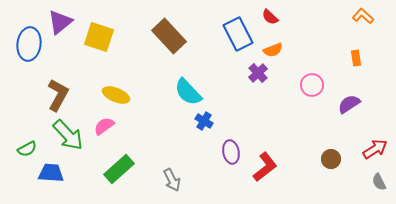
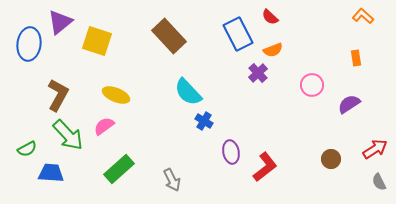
yellow square: moved 2 px left, 4 px down
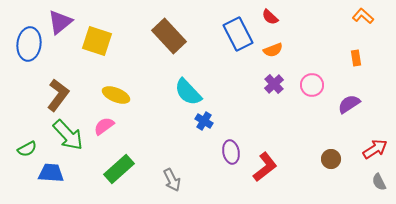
purple cross: moved 16 px right, 11 px down
brown L-shape: rotated 8 degrees clockwise
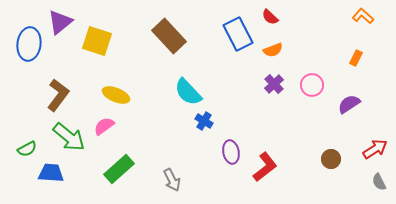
orange rectangle: rotated 35 degrees clockwise
green arrow: moved 1 px right, 2 px down; rotated 8 degrees counterclockwise
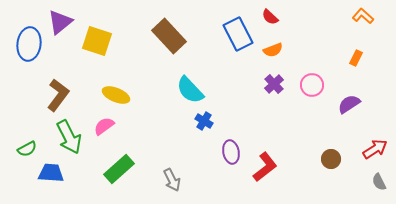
cyan semicircle: moved 2 px right, 2 px up
green arrow: rotated 24 degrees clockwise
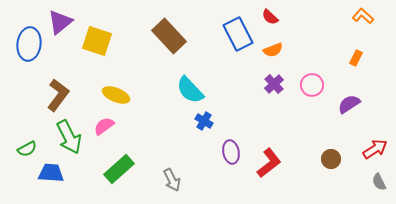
red L-shape: moved 4 px right, 4 px up
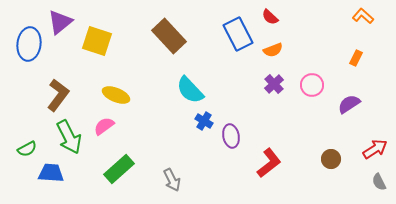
purple ellipse: moved 16 px up
